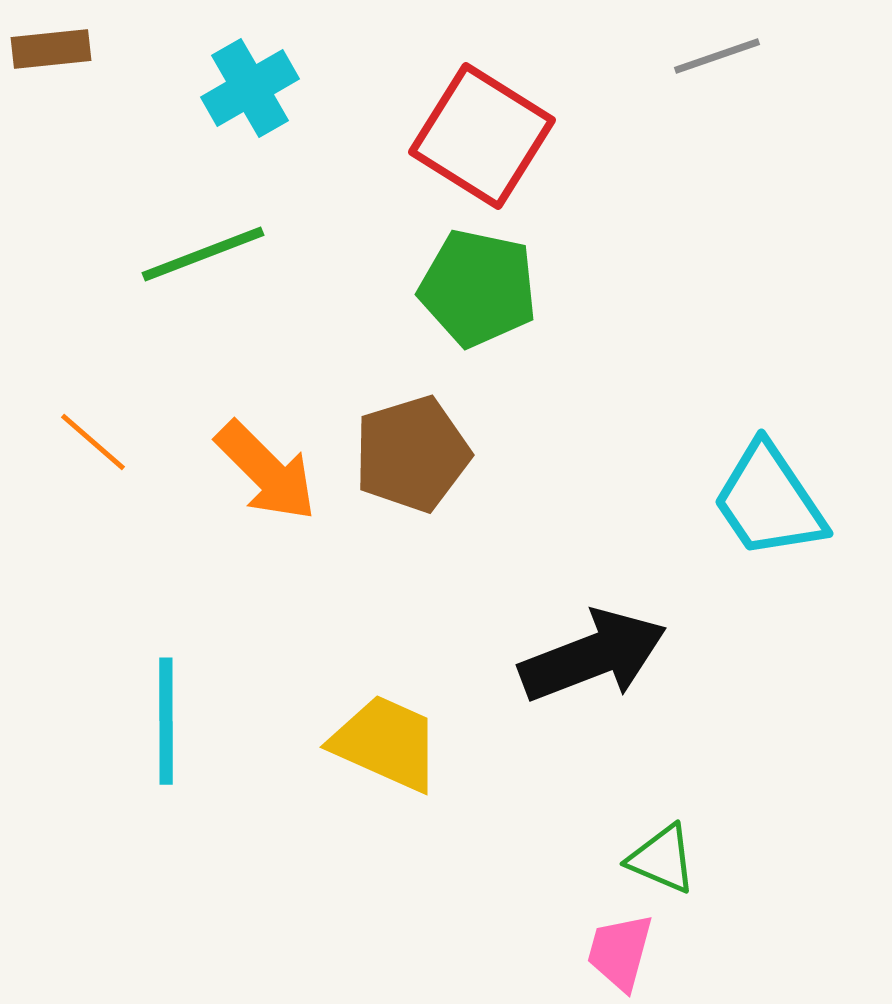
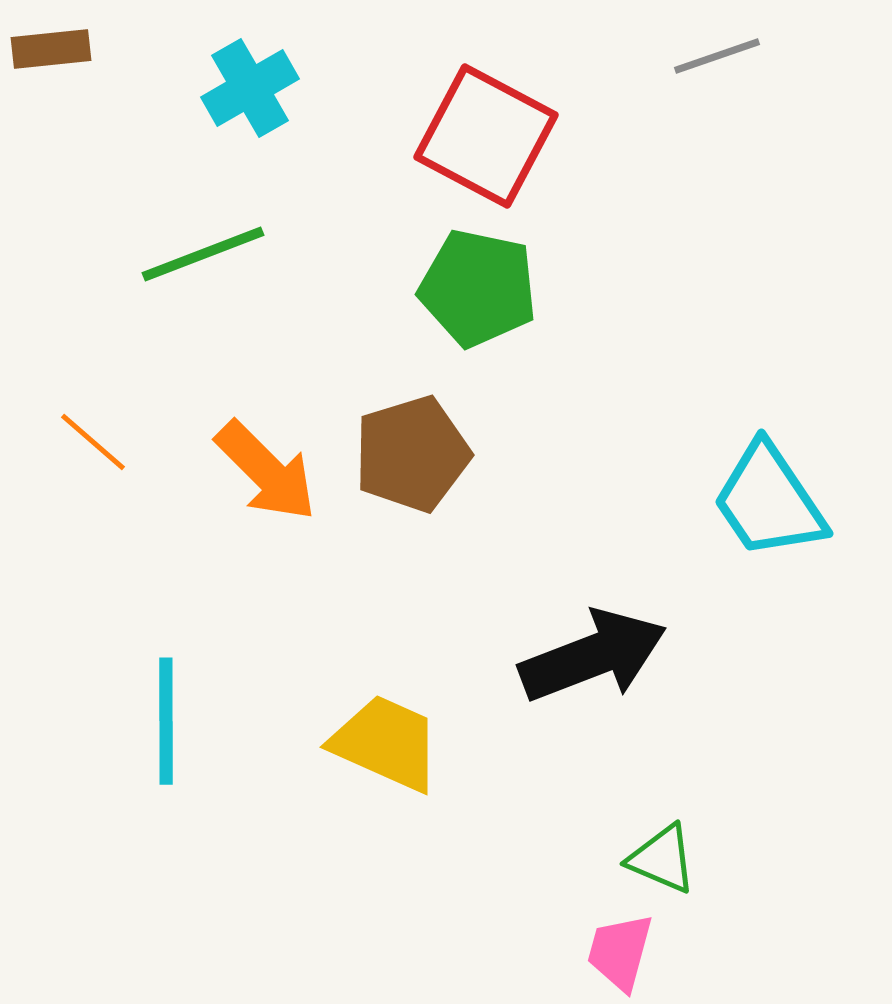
red square: moved 4 px right; rotated 4 degrees counterclockwise
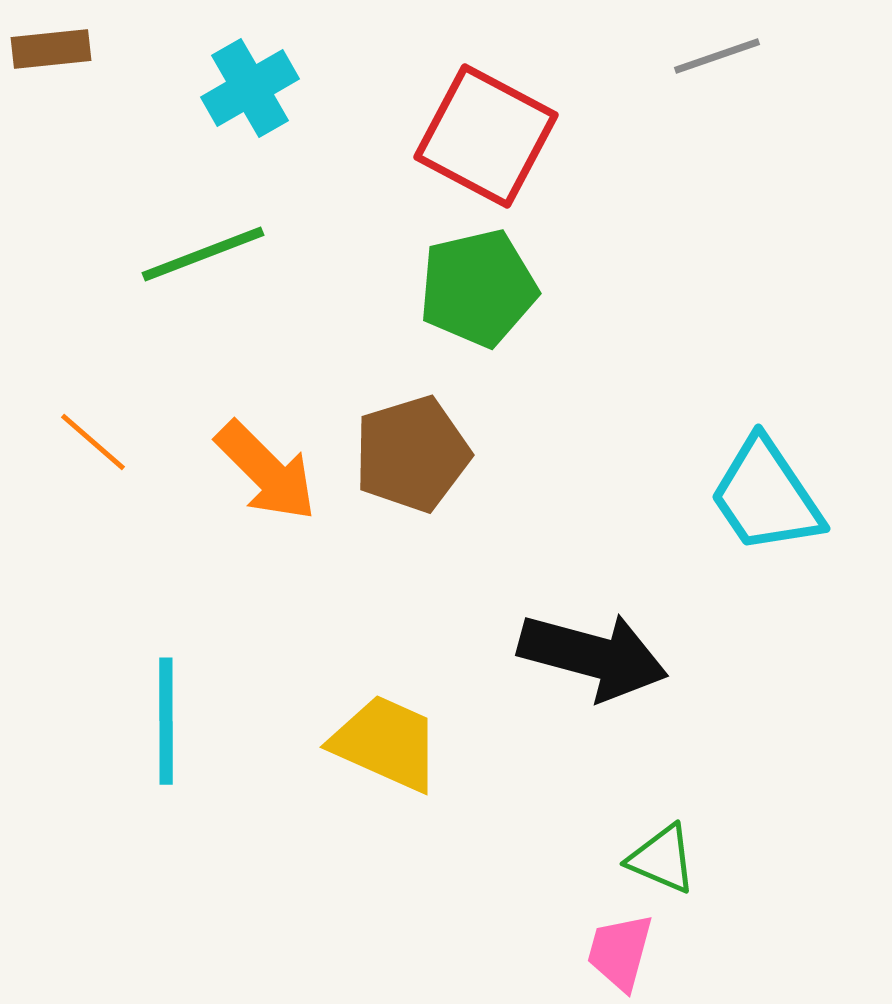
green pentagon: rotated 25 degrees counterclockwise
cyan trapezoid: moved 3 px left, 5 px up
black arrow: rotated 36 degrees clockwise
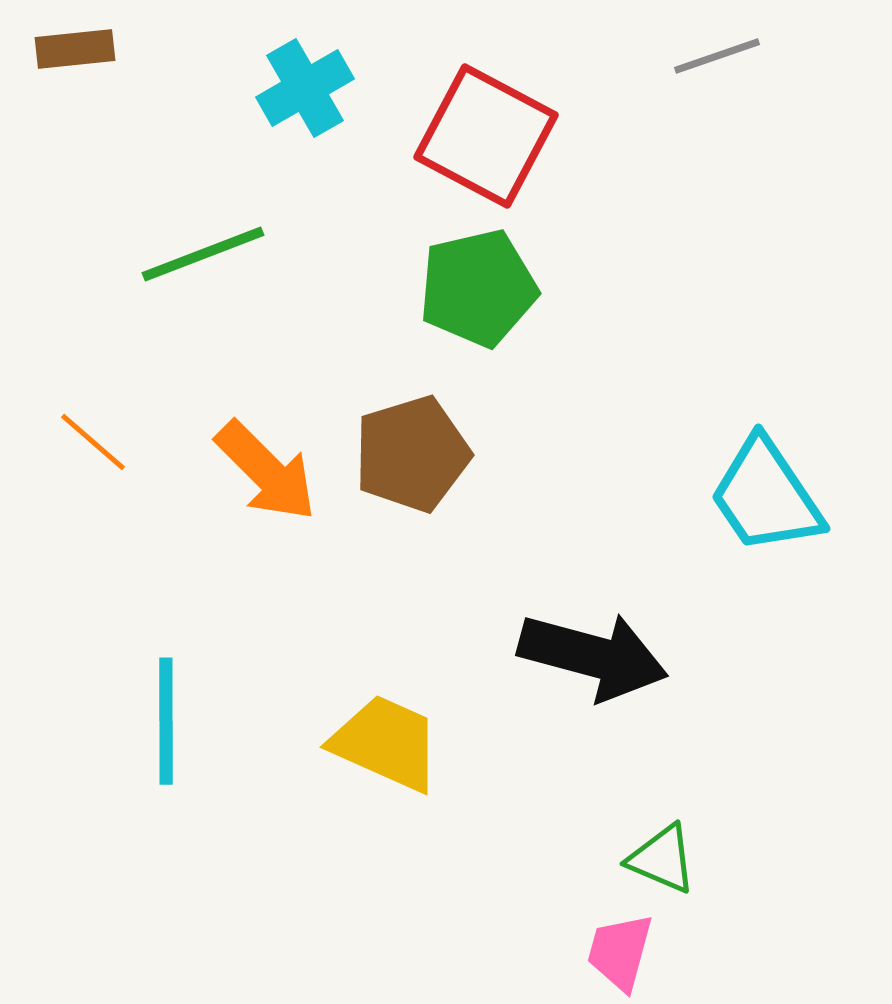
brown rectangle: moved 24 px right
cyan cross: moved 55 px right
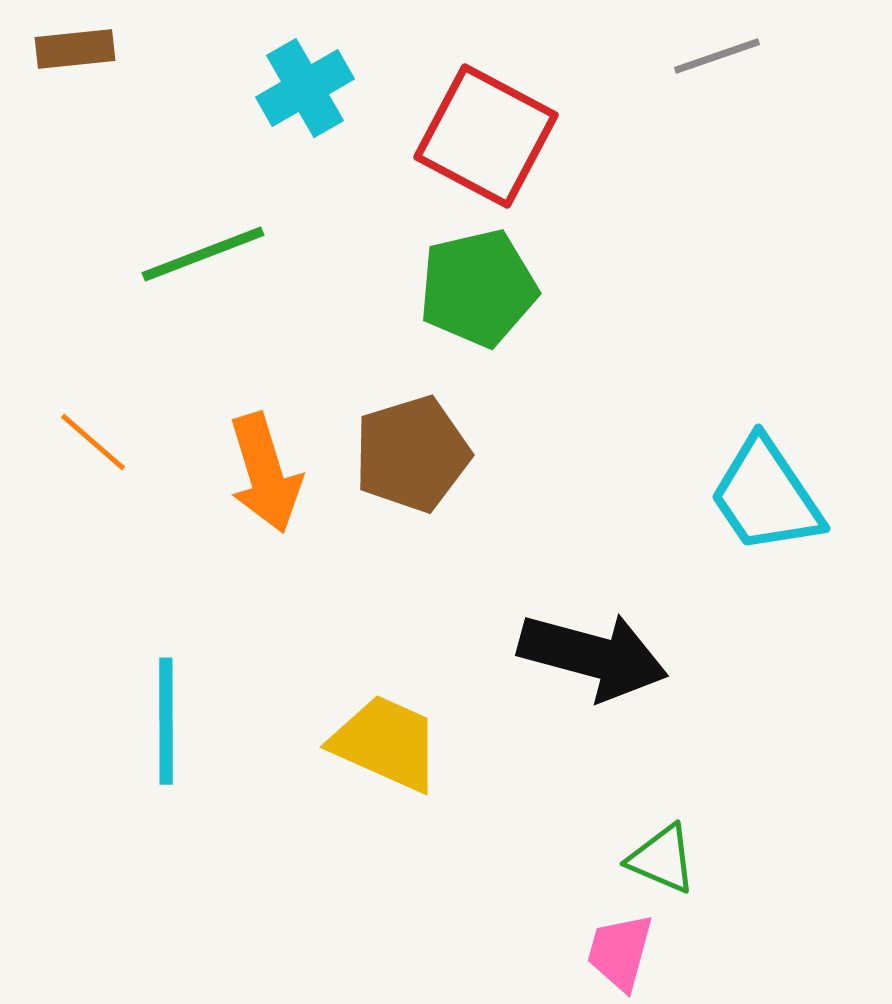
orange arrow: moved 1 px left, 2 px down; rotated 28 degrees clockwise
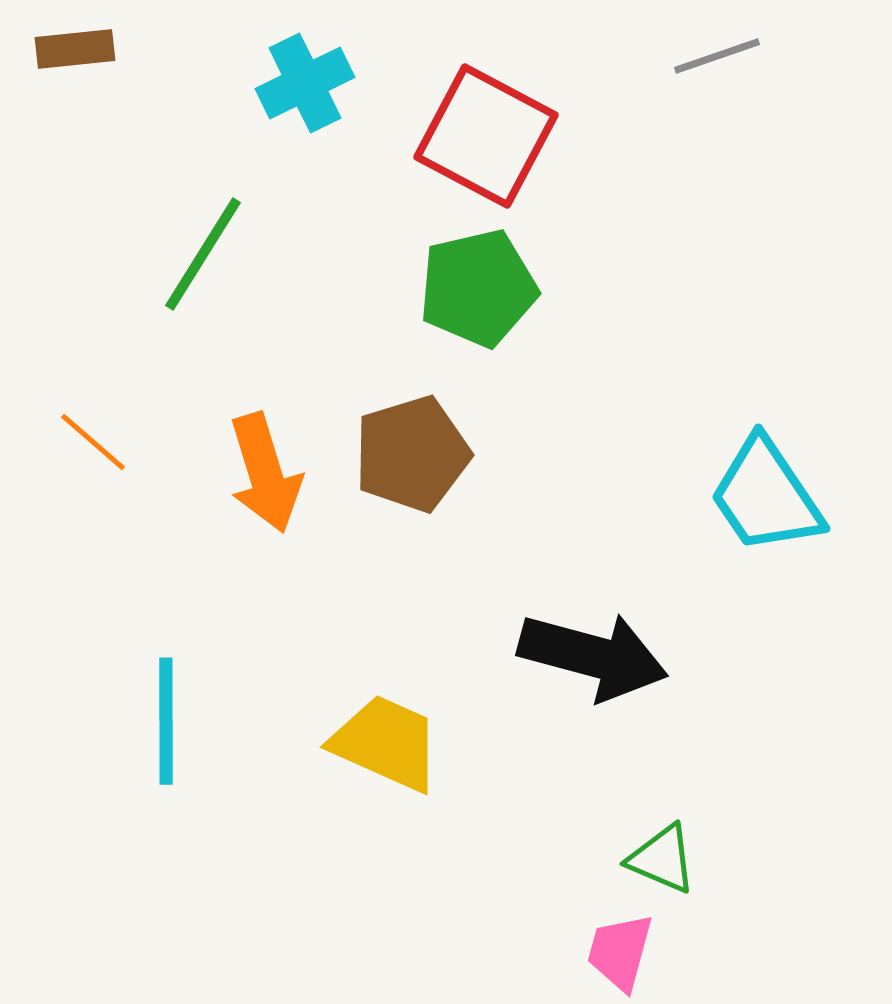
cyan cross: moved 5 px up; rotated 4 degrees clockwise
green line: rotated 37 degrees counterclockwise
